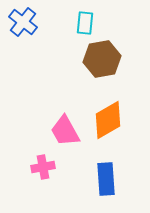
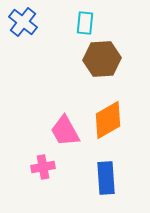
brown hexagon: rotated 6 degrees clockwise
blue rectangle: moved 1 px up
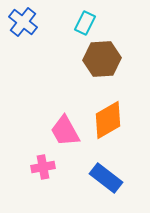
cyan rectangle: rotated 20 degrees clockwise
blue rectangle: rotated 48 degrees counterclockwise
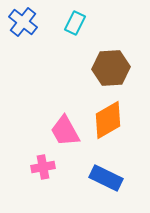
cyan rectangle: moved 10 px left
brown hexagon: moved 9 px right, 9 px down
blue rectangle: rotated 12 degrees counterclockwise
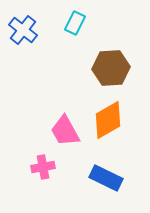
blue cross: moved 8 px down
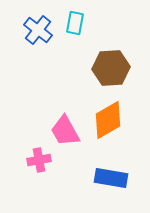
cyan rectangle: rotated 15 degrees counterclockwise
blue cross: moved 15 px right
pink cross: moved 4 px left, 7 px up
blue rectangle: moved 5 px right; rotated 16 degrees counterclockwise
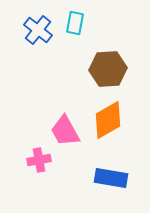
brown hexagon: moved 3 px left, 1 px down
